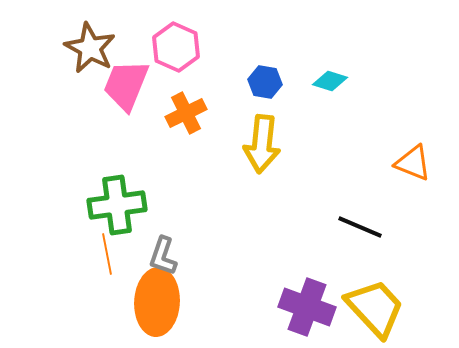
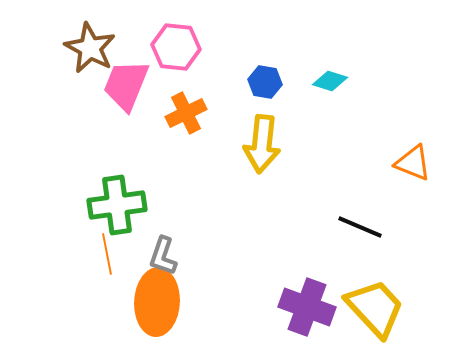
pink hexagon: rotated 18 degrees counterclockwise
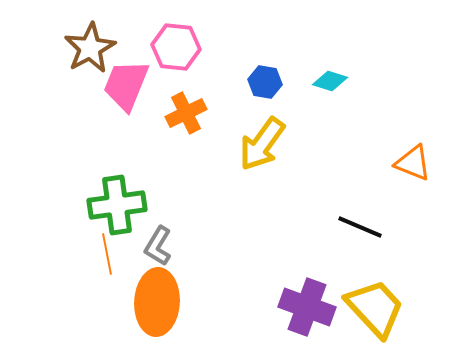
brown star: rotated 15 degrees clockwise
yellow arrow: rotated 30 degrees clockwise
gray L-shape: moved 5 px left, 10 px up; rotated 12 degrees clockwise
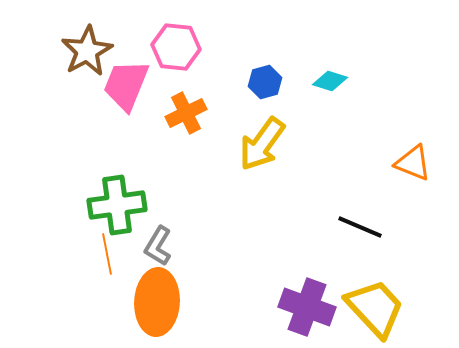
brown star: moved 3 px left, 3 px down
blue hexagon: rotated 24 degrees counterclockwise
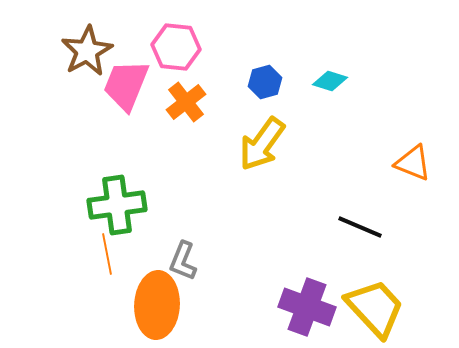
orange cross: moved 11 px up; rotated 12 degrees counterclockwise
gray L-shape: moved 25 px right, 15 px down; rotated 9 degrees counterclockwise
orange ellipse: moved 3 px down
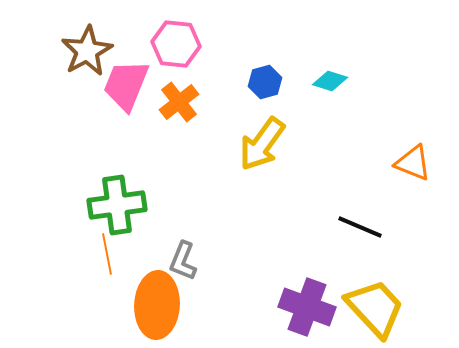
pink hexagon: moved 3 px up
orange cross: moved 7 px left
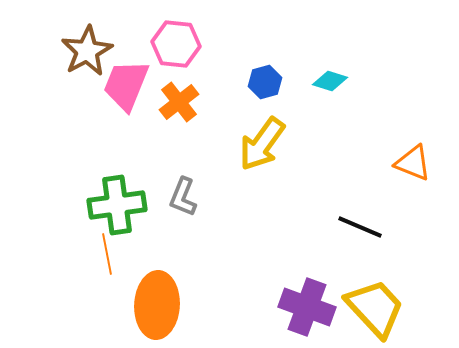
gray L-shape: moved 64 px up
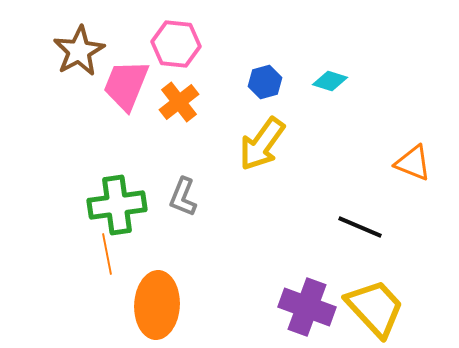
brown star: moved 8 px left
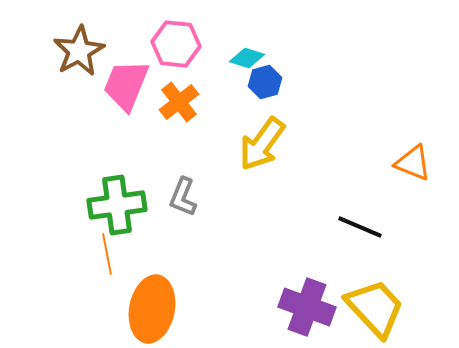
cyan diamond: moved 83 px left, 23 px up
orange ellipse: moved 5 px left, 4 px down; rotated 8 degrees clockwise
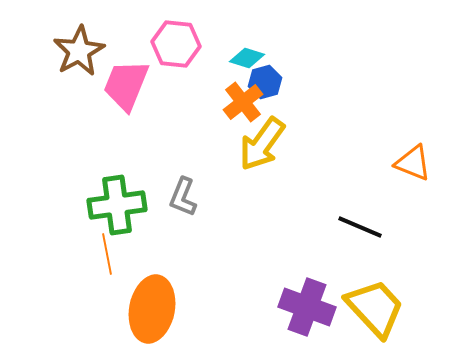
orange cross: moved 64 px right
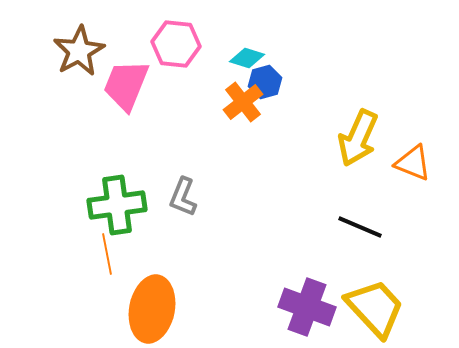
yellow arrow: moved 96 px right, 6 px up; rotated 12 degrees counterclockwise
